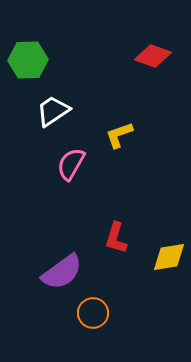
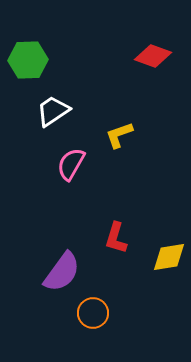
purple semicircle: rotated 18 degrees counterclockwise
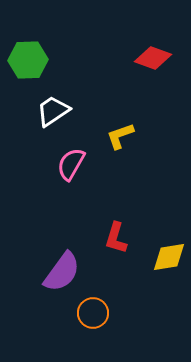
red diamond: moved 2 px down
yellow L-shape: moved 1 px right, 1 px down
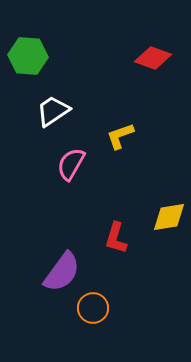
green hexagon: moved 4 px up; rotated 6 degrees clockwise
yellow diamond: moved 40 px up
orange circle: moved 5 px up
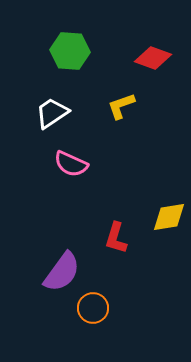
green hexagon: moved 42 px right, 5 px up
white trapezoid: moved 1 px left, 2 px down
yellow L-shape: moved 1 px right, 30 px up
pink semicircle: rotated 96 degrees counterclockwise
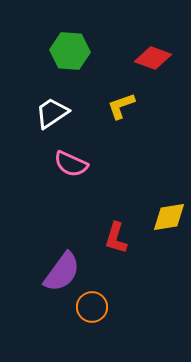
orange circle: moved 1 px left, 1 px up
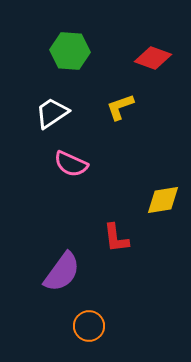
yellow L-shape: moved 1 px left, 1 px down
yellow diamond: moved 6 px left, 17 px up
red L-shape: rotated 24 degrees counterclockwise
orange circle: moved 3 px left, 19 px down
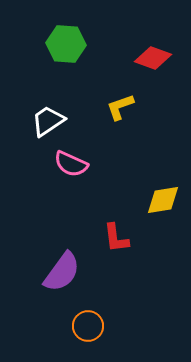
green hexagon: moved 4 px left, 7 px up
white trapezoid: moved 4 px left, 8 px down
orange circle: moved 1 px left
